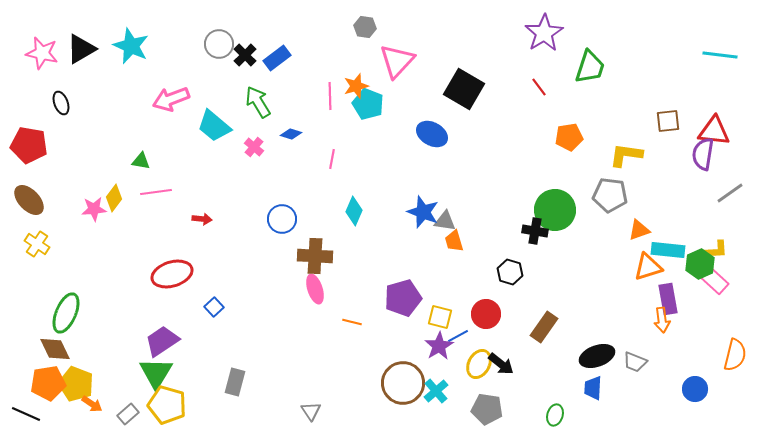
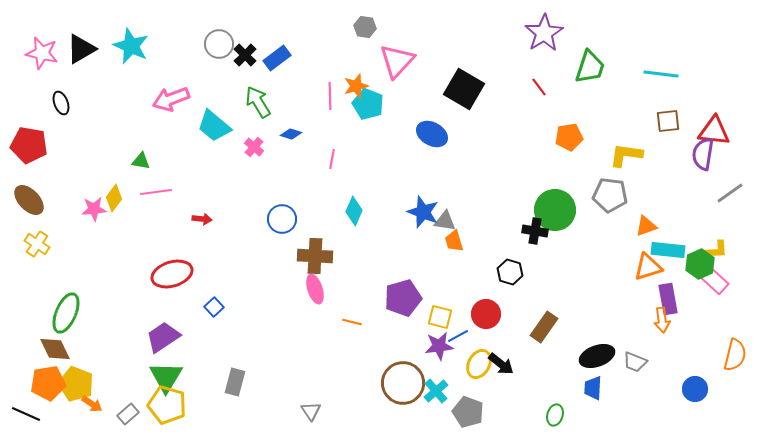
cyan line at (720, 55): moved 59 px left, 19 px down
orange triangle at (639, 230): moved 7 px right, 4 px up
purple trapezoid at (162, 341): moved 1 px right, 4 px up
purple star at (439, 346): rotated 24 degrees clockwise
green triangle at (156, 373): moved 10 px right, 4 px down
gray pentagon at (487, 409): moved 19 px left, 3 px down; rotated 12 degrees clockwise
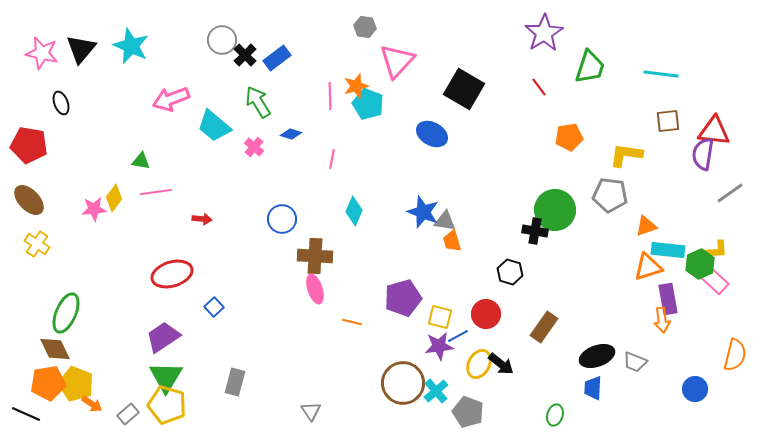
gray circle at (219, 44): moved 3 px right, 4 px up
black triangle at (81, 49): rotated 20 degrees counterclockwise
orange trapezoid at (454, 241): moved 2 px left
